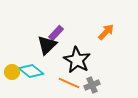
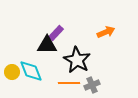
orange arrow: rotated 24 degrees clockwise
black triangle: rotated 45 degrees clockwise
cyan diamond: rotated 30 degrees clockwise
orange line: rotated 25 degrees counterclockwise
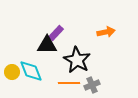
orange arrow: rotated 12 degrees clockwise
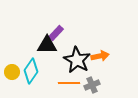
orange arrow: moved 6 px left, 24 px down
cyan diamond: rotated 55 degrees clockwise
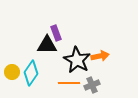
purple rectangle: rotated 63 degrees counterclockwise
cyan diamond: moved 2 px down
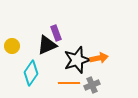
black triangle: rotated 25 degrees counterclockwise
orange arrow: moved 1 px left, 2 px down
black star: rotated 24 degrees clockwise
yellow circle: moved 26 px up
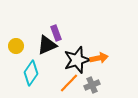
yellow circle: moved 4 px right
orange line: rotated 45 degrees counterclockwise
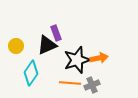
orange line: moved 1 px right; rotated 50 degrees clockwise
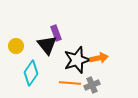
black triangle: rotated 45 degrees counterclockwise
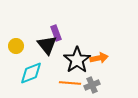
black star: rotated 16 degrees counterclockwise
cyan diamond: rotated 35 degrees clockwise
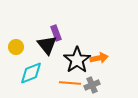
yellow circle: moved 1 px down
